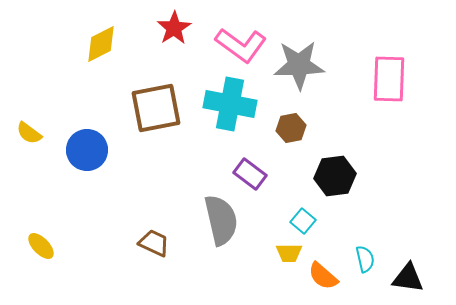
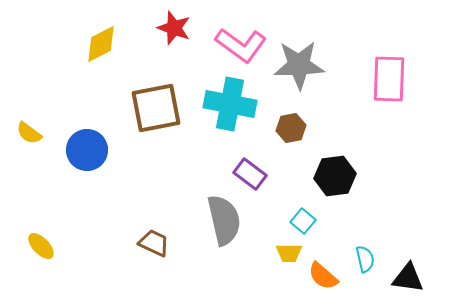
red star: rotated 20 degrees counterclockwise
gray semicircle: moved 3 px right
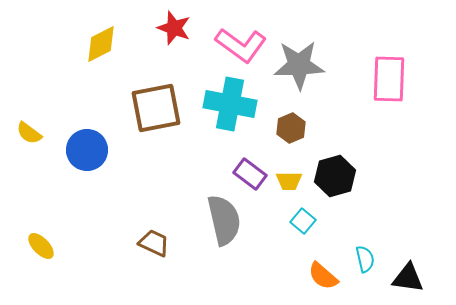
brown hexagon: rotated 12 degrees counterclockwise
black hexagon: rotated 9 degrees counterclockwise
yellow trapezoid: moved 72 px up
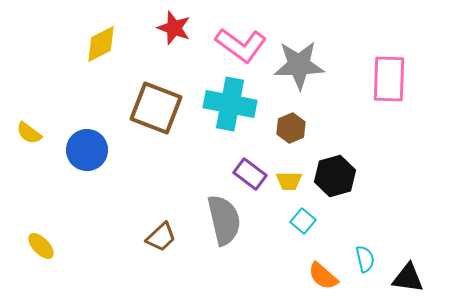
brown square: rotated 32 degrees clockwise
brown trapezoid: moved 7 px right, 6 px up; rotated 112 degrees clockwise
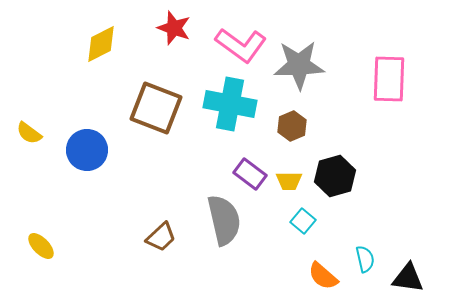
brown hexagon: moved 1 px right, 2 px up
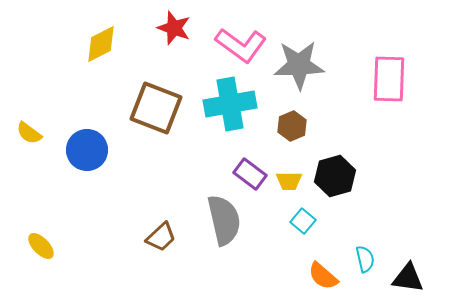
cyan cross: rotated 21 degrees counterclockwise
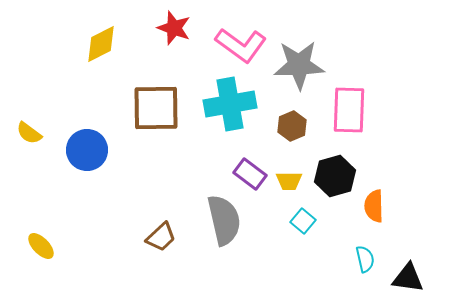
pink rectangle: moved 40 px left, 31 px down
brown square: rotated 22 degrees counterclockwise
orange semicircle: moved 51 px right, 70 px up; rotated 48 degrees clockwise
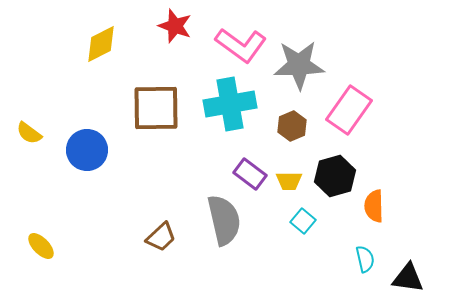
red star: moved 1 px right, 2 px up
pink rectangle: rotated 33 degrees clockwise
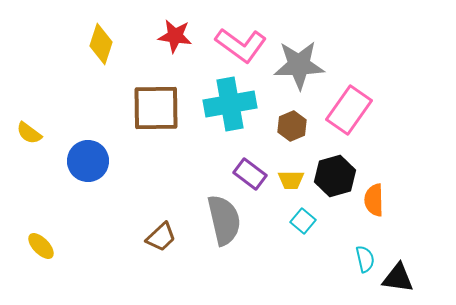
red star: moved 10 px down; rotated 12 degrees counterclockwise
yellow diamond: rotated 45 degrees counterclockwise
blue circle: moved 1 px right, 11 px down
yellow trapezoid: moved 2 px right, 1 px up
orange semicircle: moved 6 px up
black triangle: moved 10 px left
